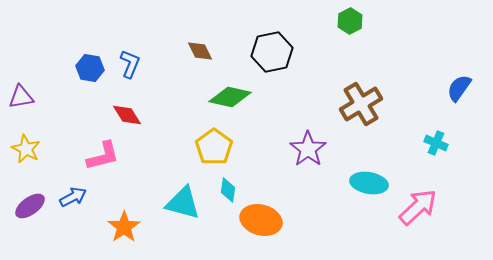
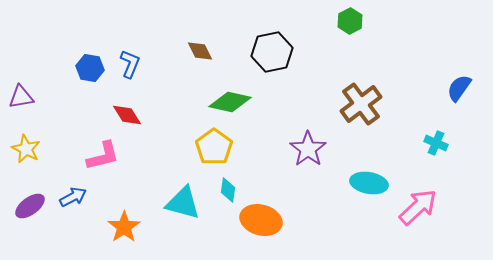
green diamond: moved 5 px down
brown cross: rotated 6 degrees counterclockwise
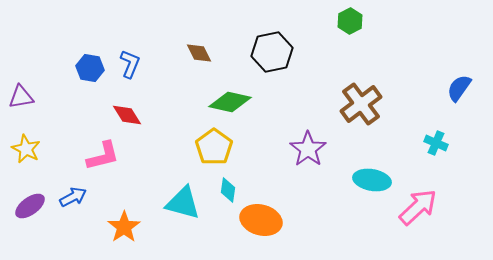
brown diamond: moved 1 px left, 2 px down
cyan ellipse: moved 3 px right, 3 px up
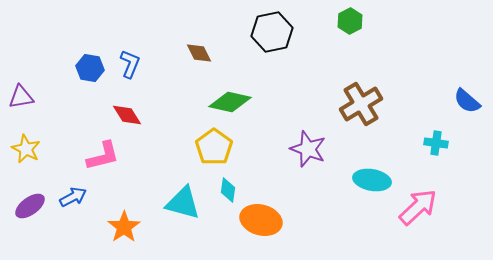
black hexagon: moved 20 px up
blue semicircle: moved 8 px right, 13 px down; rotated 84 degrees counterclockwise
brown cross: rotated 6 degrees clockwise
cyan cross: rotated 15 degrees counterclockwise
purple star: rotated 15 degrees counterclockwise
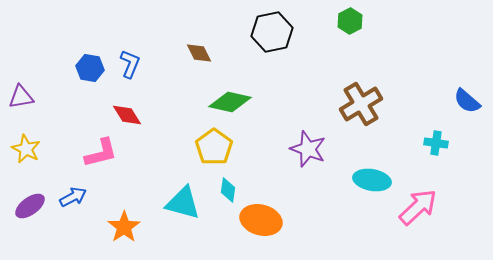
pink L-shape: moved 2 px left, 3 px up
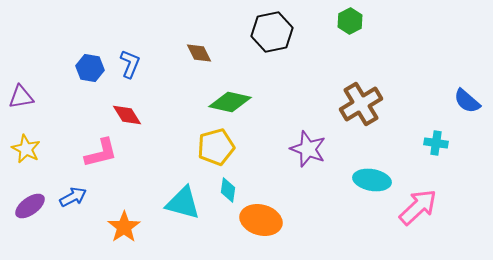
yellow pentagon: moved 2 px right; rotated 21 degrees clockwise
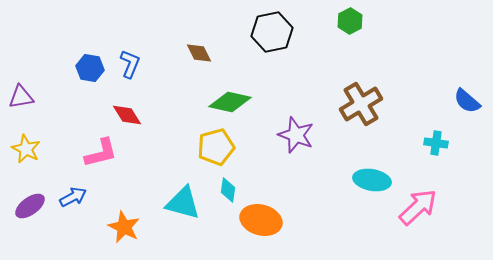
purple star: moved 12 px left, 14 px up
orange star: rotated 12 degrees counterclockwise
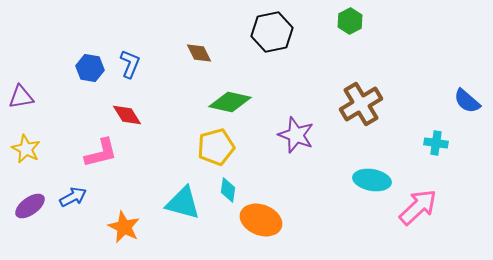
orange ellipse: rotated 6 degrees clockwise
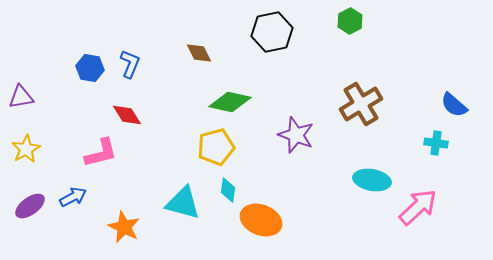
blue semicircle: moved 13 px left, 4 px down
yellow star: rotated 16 degrees clockwise
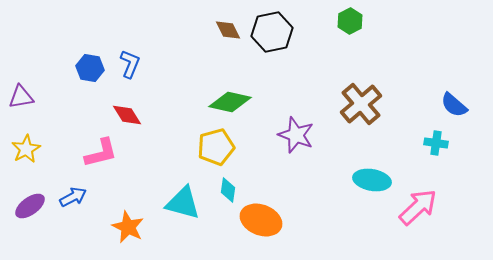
brown diamond: moved 29 px right, 23 px up
brown cross: rotated 9 degrees counterclockwise
orange star: moved 4 px right
